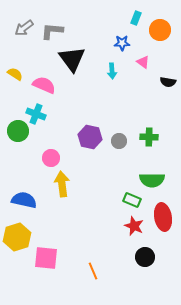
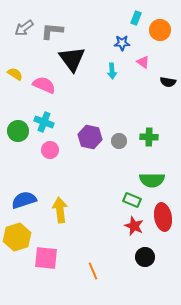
cyan cross: moved 8 px right, 8 px down
pink circle: moved 1 px left, 8 px up
yellow arrow: moved 2 px left, 26 px down
blue semicircle: rotated 30 degrees counterclockwise
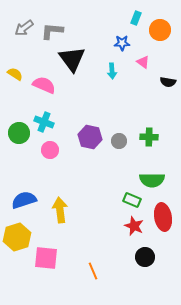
green circle: moved 1 px right, 2 px down
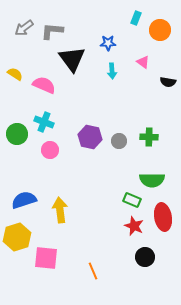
blue star: moved 14 px left
green circle: moved 2 px left, 1 px down
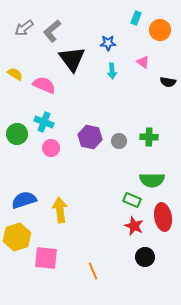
gray L-shape: rotated 45 degrees counterclockwise
pink circle: moved 1 px right, 2 px up
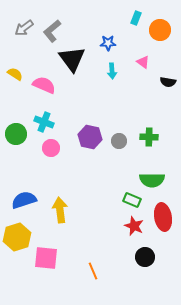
green circle: moved 1 px left
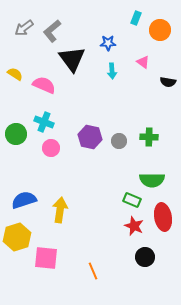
yellow arrow: rotated 15 degrees clockwise
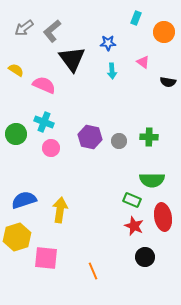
orange circle: moved 4 px right, 2 px down
yellow semicircle: moved 1 px right, 4 px up
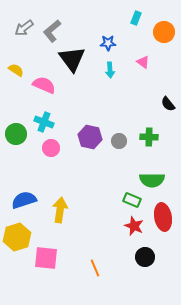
cyan arrow: moved 2 px left, 1 px up
black semicircle: moved 22 px down; rotated 42 degrees clockwise
orange line: moved 2 px right, 3 px up
